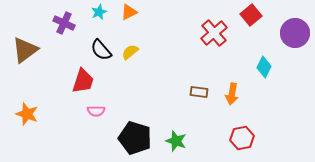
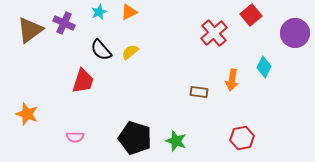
brown triangle: moved 5 px right, 20 px up
orange arrow: moved 14 px up
pink semicircle: moved 21 px left, 26 px down
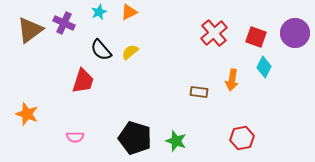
red square: moved 5 px right, 22 px down; rotated 30 degrees counterclockwise
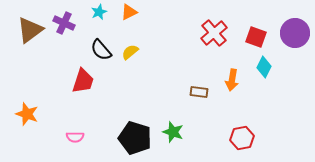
green star: moved 3 px left, 9 px up
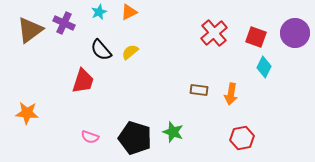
orange arrow: moved 1 px left, 14 px down
brown rectangle: moved 2 px up
orange star: moved 1 px up; rotated 15 degrees counterclockwise
pink semicircle: moved 15 px right; rotated 18 degrees clockwise
